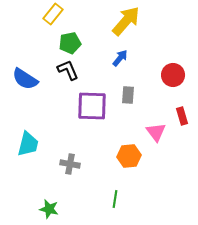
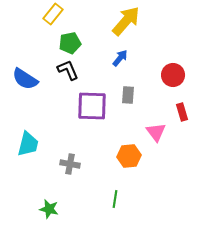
red rectangle: moved 4 px up
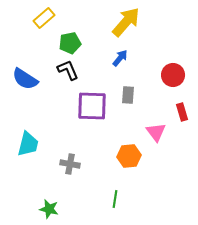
yellow rectangle: moved 9 px left, 4 px down; rotated 10 degrees clockwise
yellow arrow: moved 1 px down
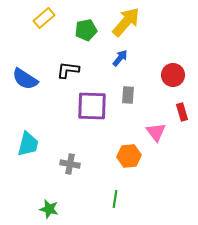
green pentagon: moved 16 px right, 13 px up
black L-shape: rotated 60 degrees counterclockwise
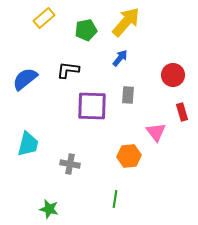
blue semicircle: rotated 108 degrees clockwise
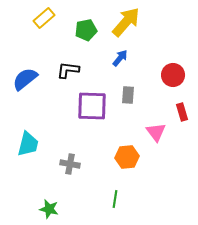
orange hexagon: moved 2 px left, 1 px down
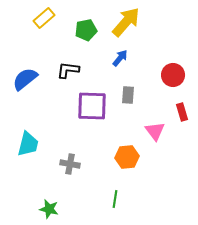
pink triangle: moved 1 px left, 1 px up
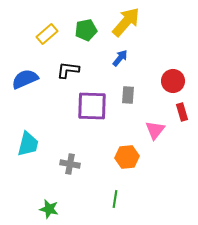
yellow rectangle: moved 3 px right, 16 px down
red circle: moved 6 px down
blue semicircle: rotated 16 degrees clockwise
pink triangle: moved 1 px up; rotated 15 degrees clockwise
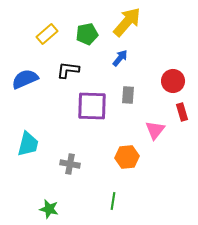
yellow arrow: moved 1 px right
green pentagon: moved 1 px right, 4 px down
green line: moved 2 px left, 2 px down
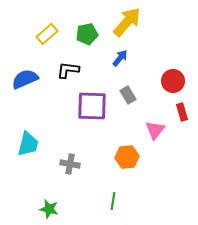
gray rectangle: rotated 36 degrees counterclockwise
